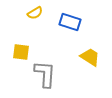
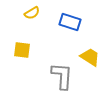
yellow semicircle: moved 3 px left
yellow square: moved 1 px right, 2 px up
gray L-shape: moved 17 px right, 2 px down
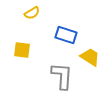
blue rectangle: moved 4 px left, 13 px down
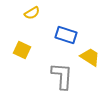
yellow square: rotated 18 degrees clockwise
